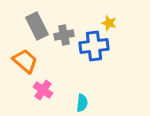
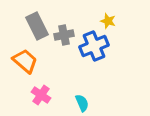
yellow star: moved 1 px left, 2 px up
blue cross: rotated 16 degrees counterclockwise
pink cross: moved 2 px left, 5 px down
cyan semicircle: rotated 30 degrees counterclockwise
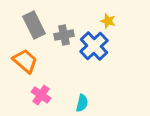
gray rectangle: moved 3 px left, 1 px up
blue cross: rotated 20 degrees counterclockwise
cyan semicircle: rotated 36 degrees clockwise
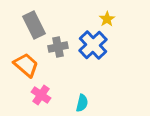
yellow star: moved 1 px left, 2 px up; rotated 21 degrees clockwise
gray cross: moved 6 px left, 12 px down
blue cross: moved 1 px left, 1 px up
orange trapezoid: moved 1 px right, 4 px down
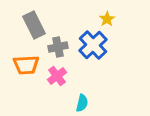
orange trapezoid: rotated 136 degrees clockwise
pink cross: moved 16 px right, 19 px up; rotated 18 degrees clockwise
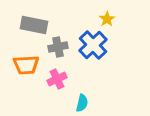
gray rectangle: rotated 52 degrees counterclockwise
pink cross: moved 3 px down; rotated 12 degrees clockwise
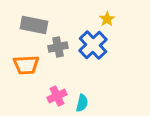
pink cross: moved 17 px down
